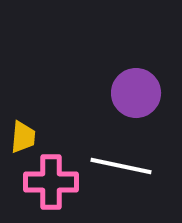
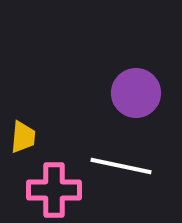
pink cross: moved 3 px right, 8 px down
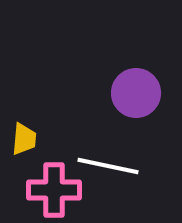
yellow trapezoid: moved 1 px right, 2 px down
white line: moved 13 px left
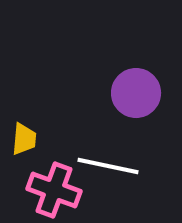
pink cross: rotated 20 degrees clockwise
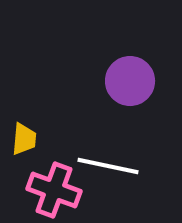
purple circle: moved 6 px left, 12 px up
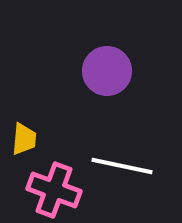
purple circle: moved 23 px left, 10 px up
white line: moved 14 px right
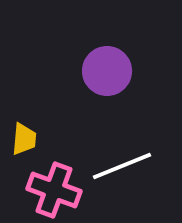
white line: rotated 34 degrees counterclockwise
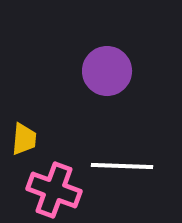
white line: rotated 24 degrees clockwise
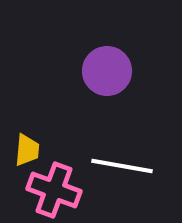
yellow trapezoid: moved 3 px right, 11 px down
white line: rotated 8 degrees clockwise
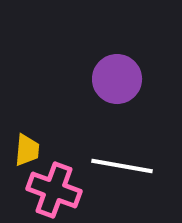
purple circle: moved 10 px right, 8 px down
